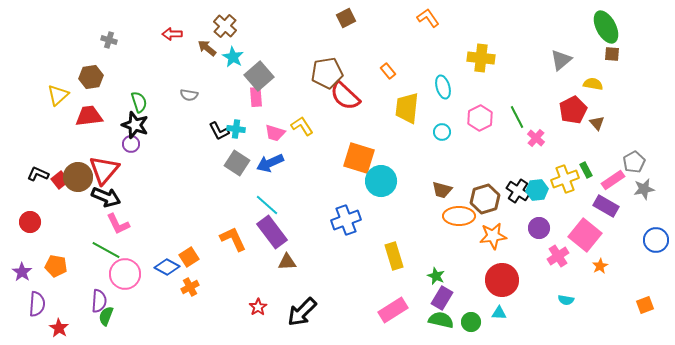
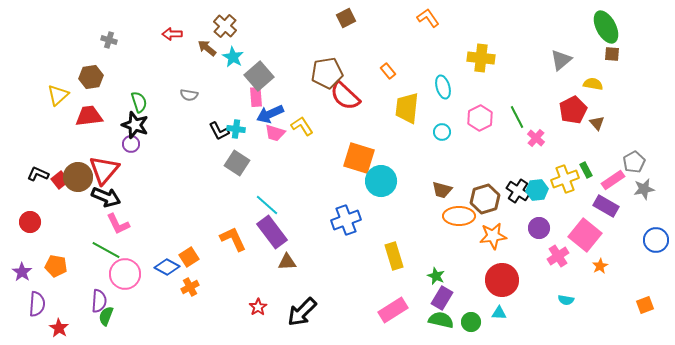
blue arrow at (270, 163): moved 49 px up
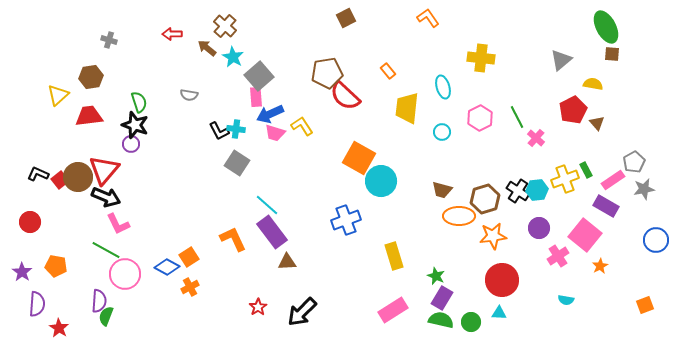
orange square at (359, 158): rotated 12 degrees clockwise
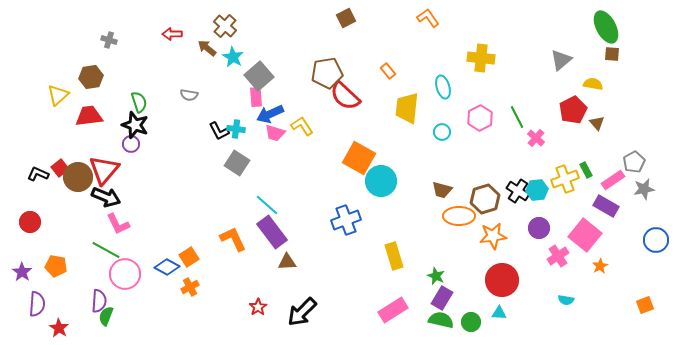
red square at (60, 180): moved 12 px up
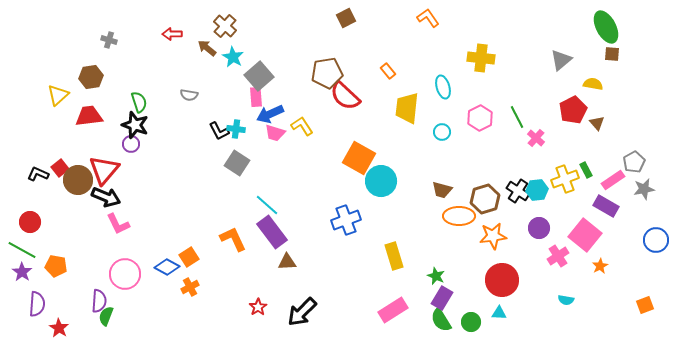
brown circle at (78, 177): moved 3 px down
green line at (106, 250): moved 84 px left
green semicircle at (441, 320): rotated 135 degrees counterclockwise
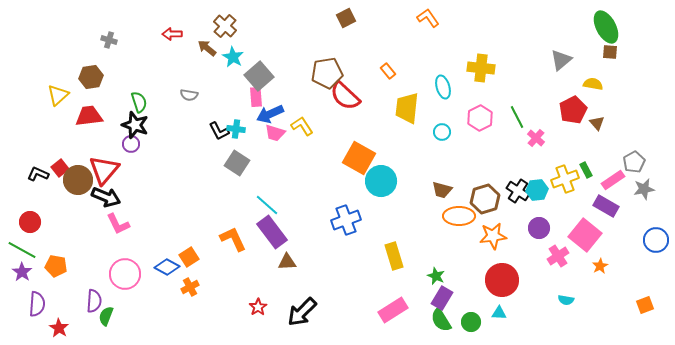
brown square at (612, 54): moved 2 px left, 2 px up
yellow cross at (481, 58): moved 10 px down
purple semicircle at (99, 301): moved 5 px left
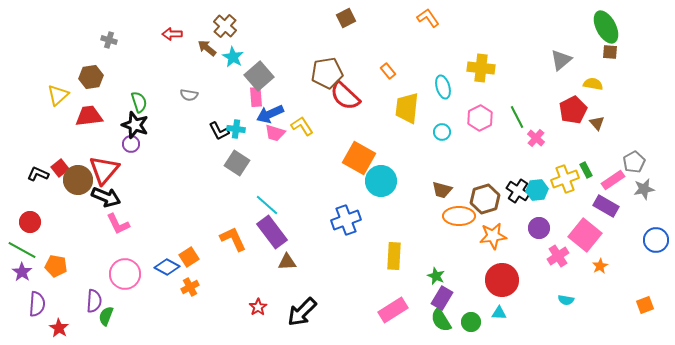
yellow rectangle at (394, 256): rotated 20 degrees clockwise
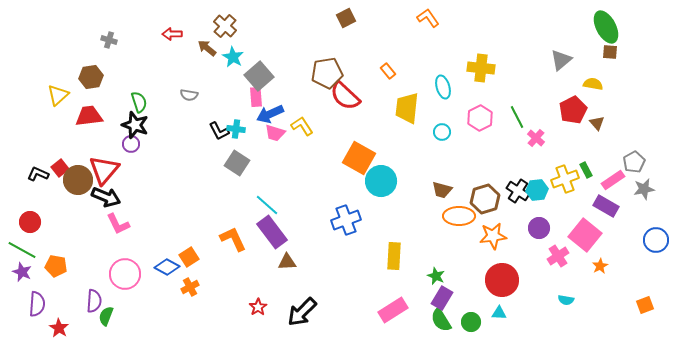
purple star at (22, 272): rotated 12 degrees counterclockwise
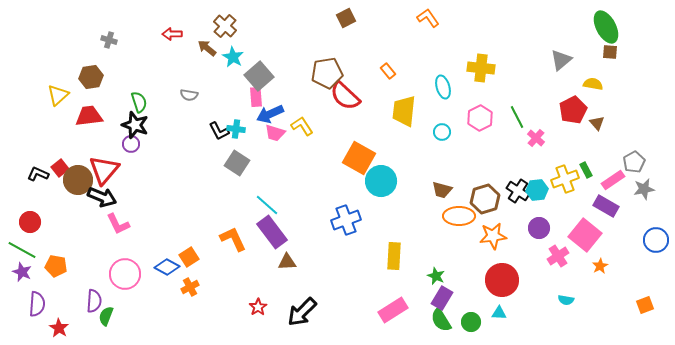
yellow trapezoid at (407, 108): moved 3 px left, 3 px down
black arrow at (106, 197): moved 4 px left
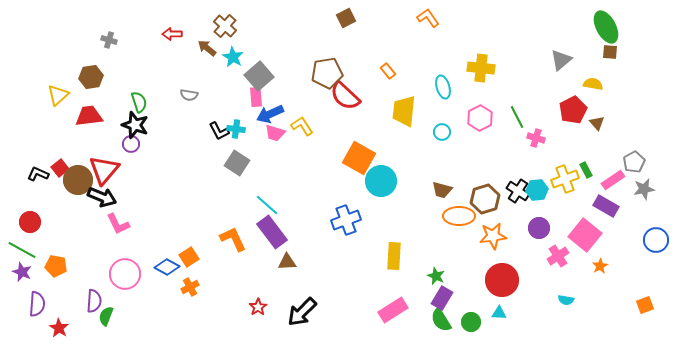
pink cross at (536, 138): rotated 24 degrees counterclockwise
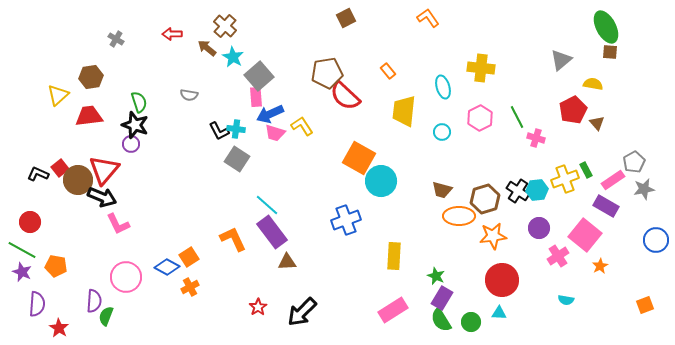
gray cross at (109, 40): moved 7 px right, 1 px up; rotated 14 degrees clockwise
gray square at (237, 163): moved 4 px up
pink circle at (125, 274): moved 1 px right, 3 px down
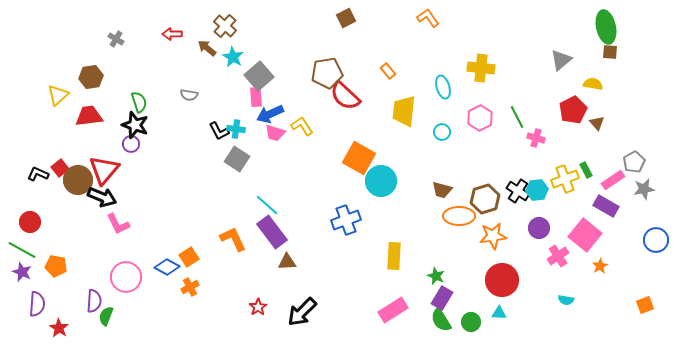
green ellipse at (606, 27): rotated 16 degrees clockwise
